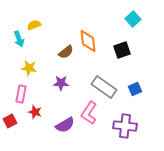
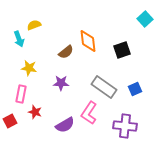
cyan square: moved 12 px right
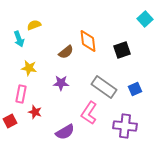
purple semicircle: moved 7 px down
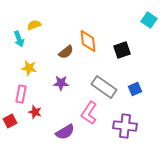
cyan square: moved 4 px right, 1 px down; rotated 14 degrees counterclockwise
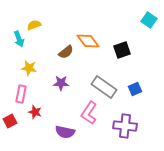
orange diamond: rotated 30 degrees counterclockwise
purple semicircle: rotated 42 degrees clockwise
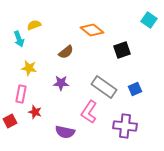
orange diamond: moved 4 px right, 11 px up; rotated 15 degrees counterclockwise
pink L-shape: moved 1 px up
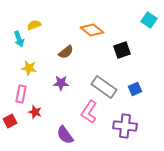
purple semicircle: moved 3 px down; rotated 42 degrees clockwise
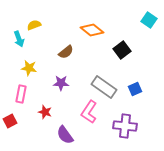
black square: rotated 18 degrees counterclockwise
red star: moved 10 px right
